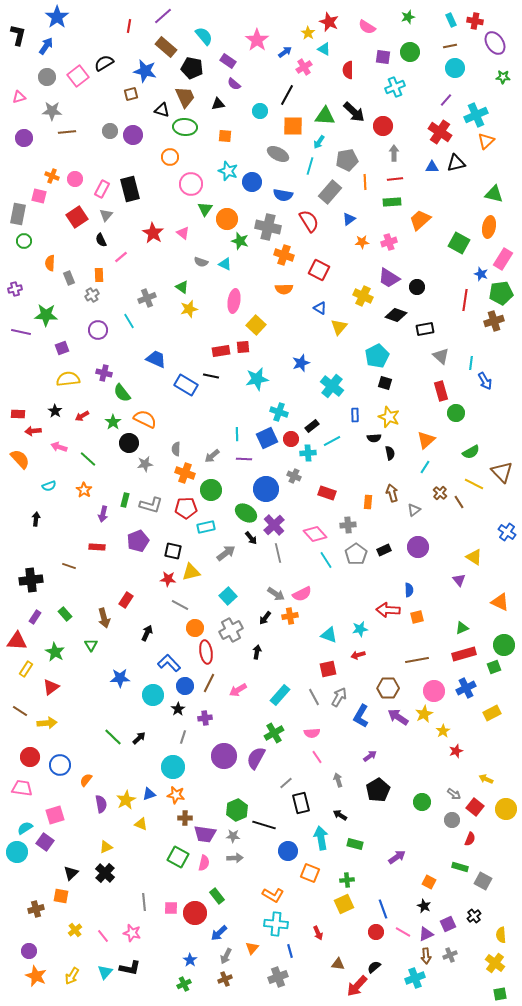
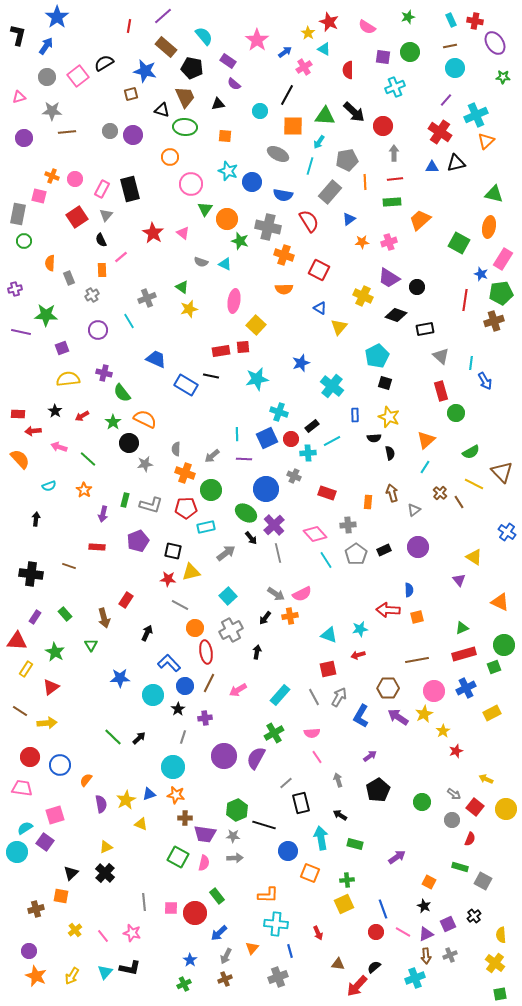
orange rectangle at (99, 275): moved 3 px right, 5 px up
black cross at (31, 580): moved 6 px up; rotated 15 degrees clockwise
orange L-shape at (273, 895): moved 5 px left; rotated 30 degrees counterclockwise
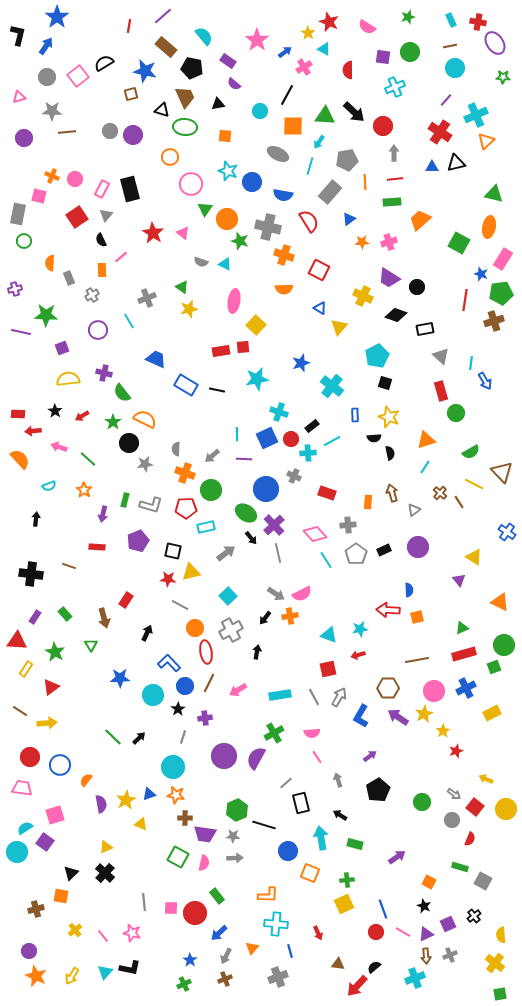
red cross at (475, 21): moved 3 px right, 1 px down
black line at (211, 376): moved 6 px right, 14 px down
orange triangle at (426, 440): rotated 24 degrees clockwise
cyan rectangle at (280, 695): rotated 40 degrees clockwise
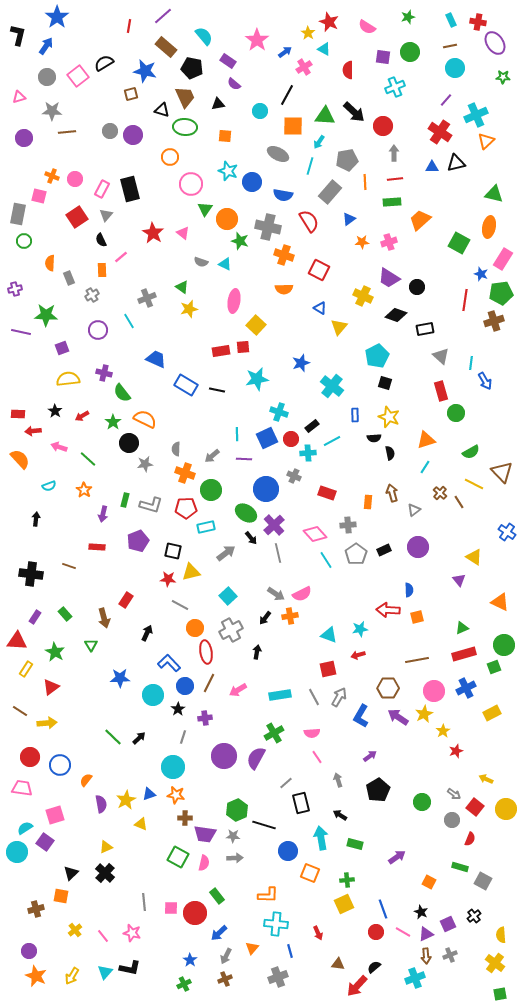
black star at (424, 906): moved 3 px left, 6 px down
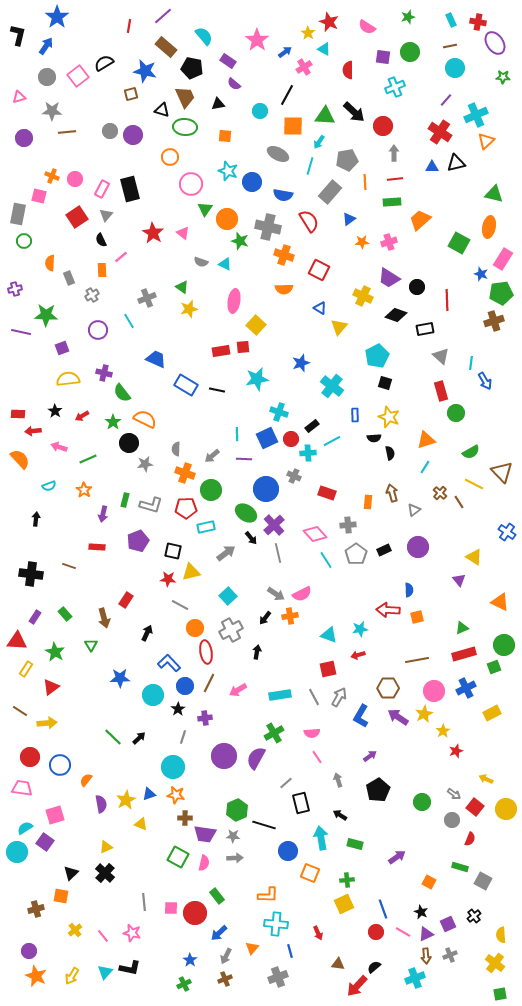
red line at (465, 300): moved 18 px left; rotated 10 degrees counterclockwise
green line at (88, 459): rotated 66 degrees counterclockwise
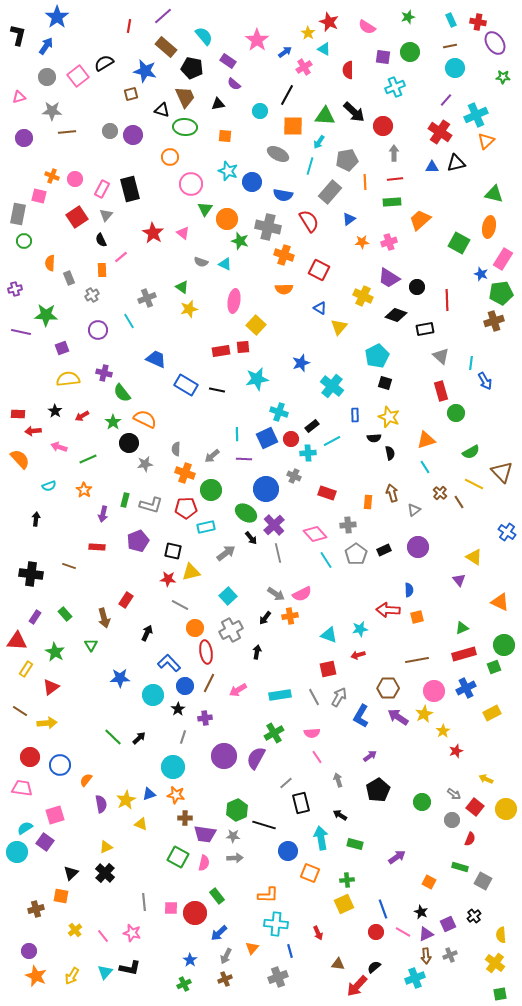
cyan line at (425, 467): rotated 64 degrees counterclockwise
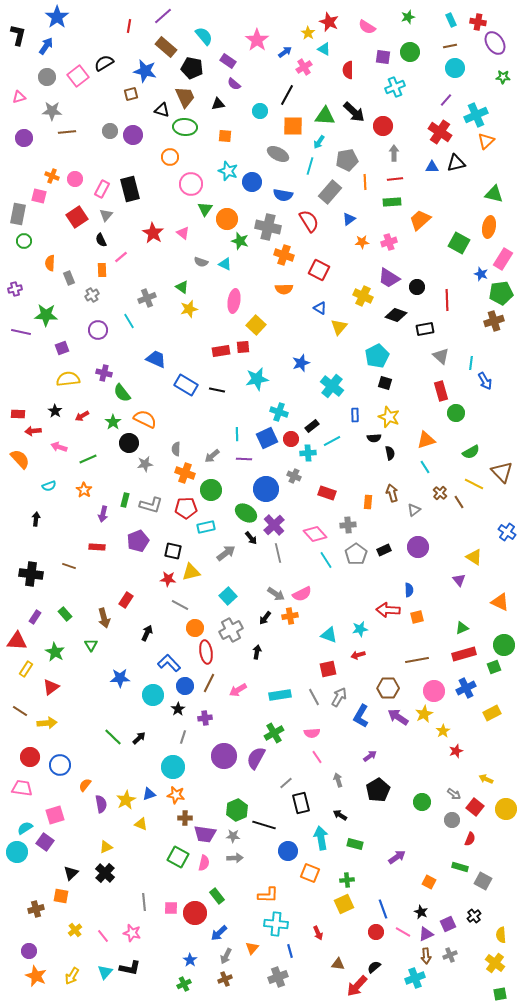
orange semicircle at (86, 780): moved 1 px left, 5 px down
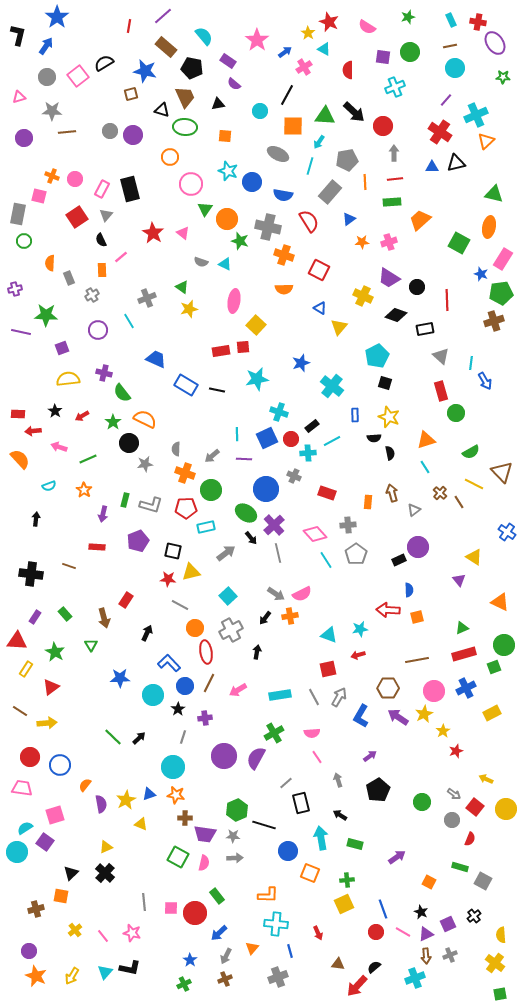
black rectangle at (384, 550): moved 15 px right, 10 px down
